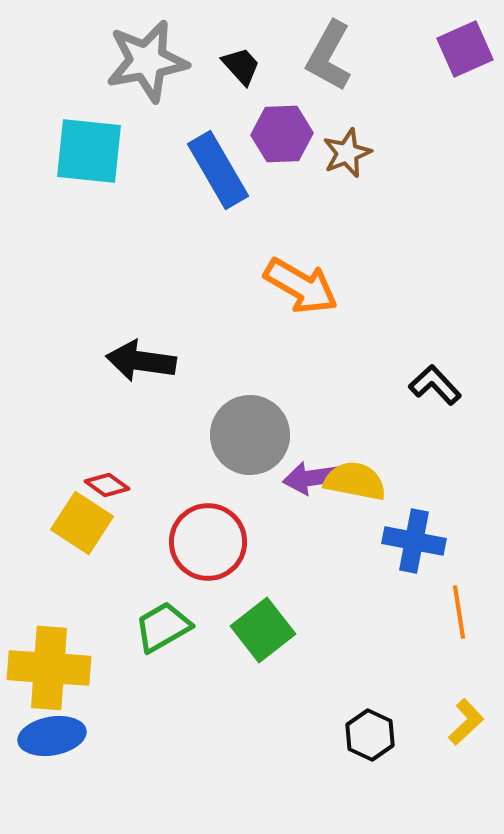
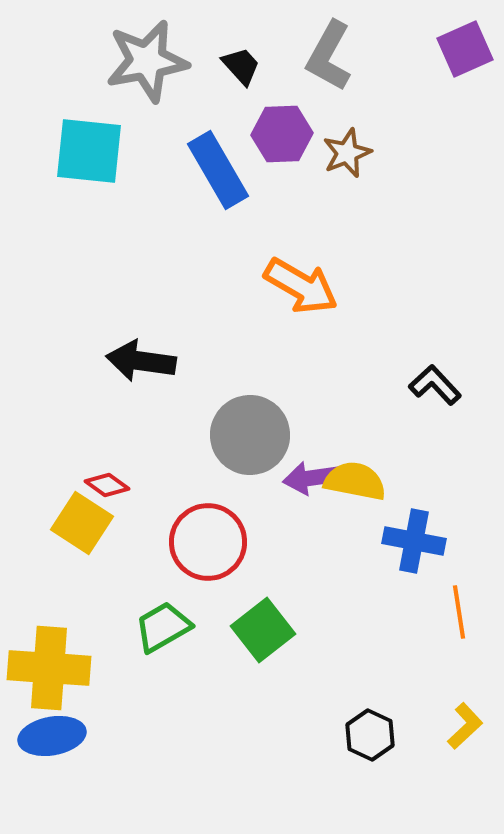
yellow L-shape: moved 1 px left, 4 px down
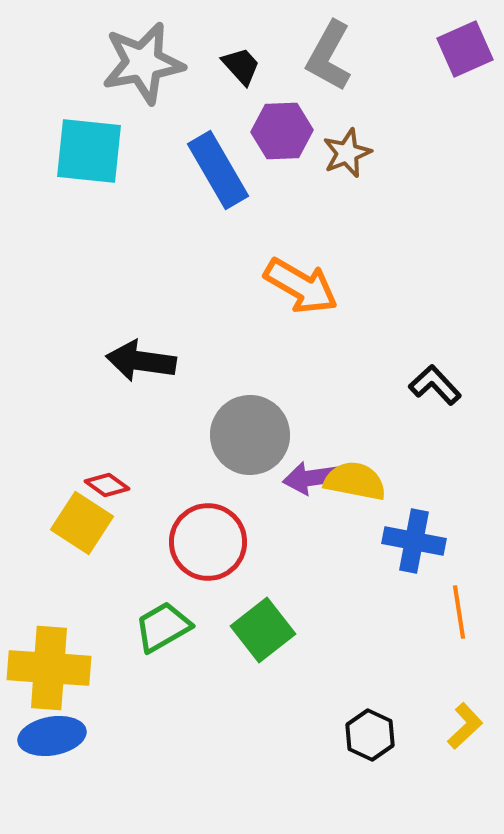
gray star: moved 4 px left, 2 px down
purple hexagon: moved 3 px up
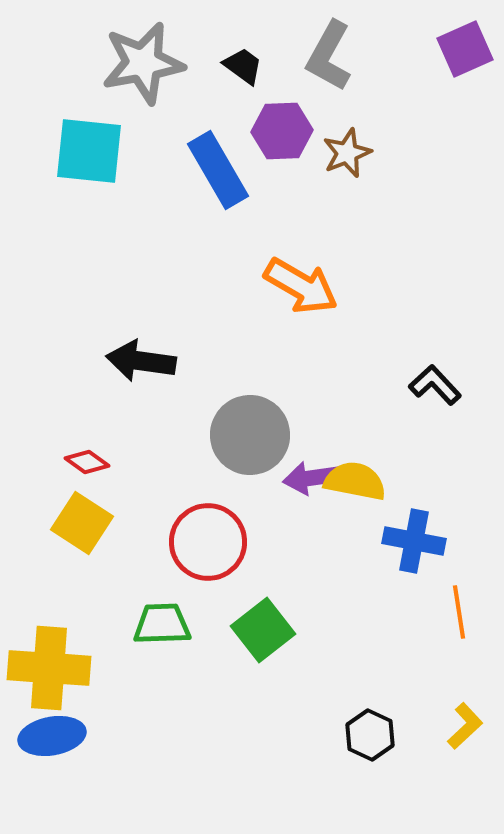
black trapezoid: moved 2 px right; rotated 12 degrees counterclockwise
red diamond: moved 20 px left, 23 px up
green trapezoid: moved 1 px left, 3 px up; rotated 28 degrees clockwise
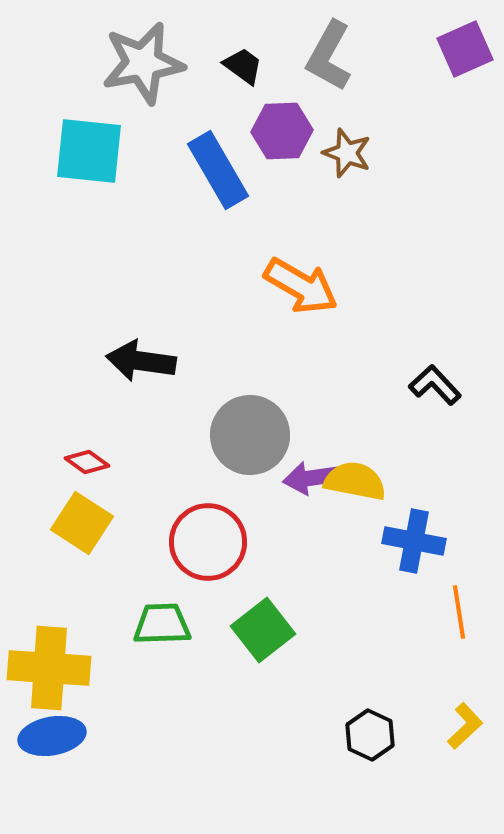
brown star: rotated 30 degrees counterclockwise
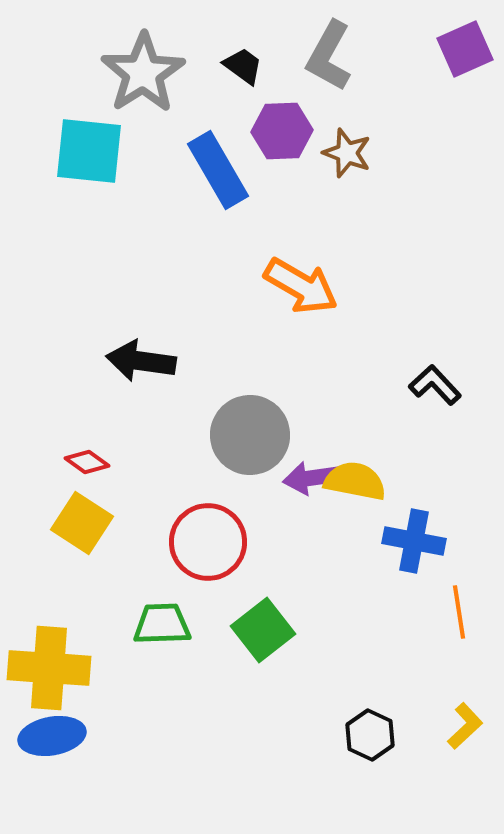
gray star: moved 10 px down; rotated 22 degrees counterclockwise
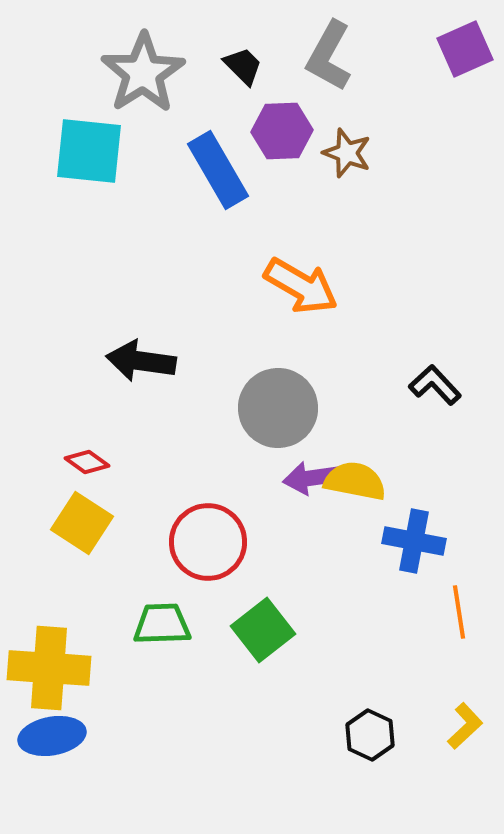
black trapezoid: rotated 9 degrees clockwise
gray circle: moved 28 px right, 27 px up
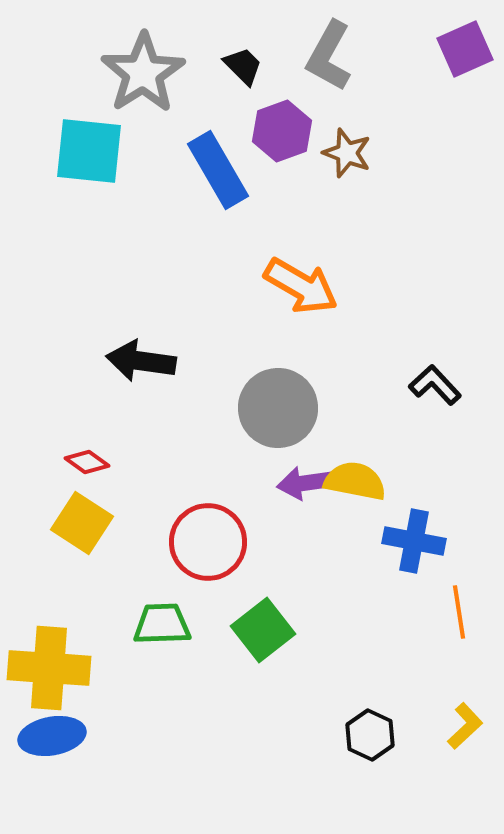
purple hexagon: rotated 18 degrees counterclockwise
purple arrow: moved 6 px left, 5 px down
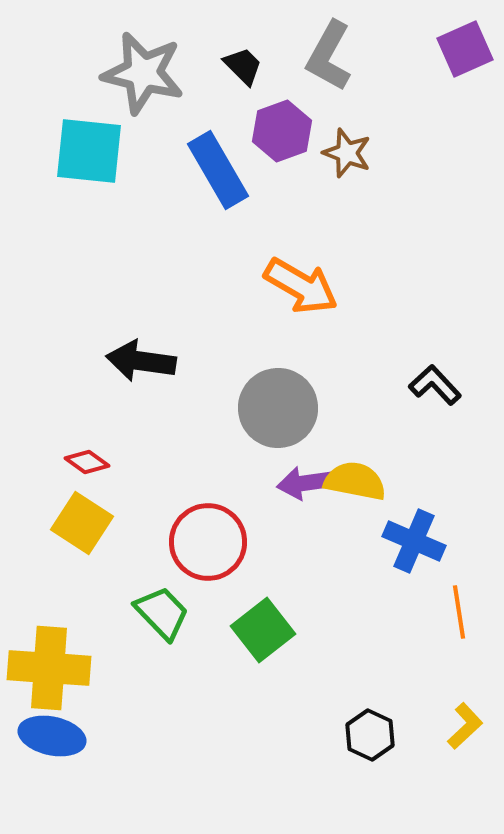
gray star: rotated 26 degrees counterclockwise
blue cross: rotated 12 degrees clockwise
green trapezoid: moved 11 px up; rotated 48 degrees clockwise
blue ellipse: rotated 22 degrees clockwise
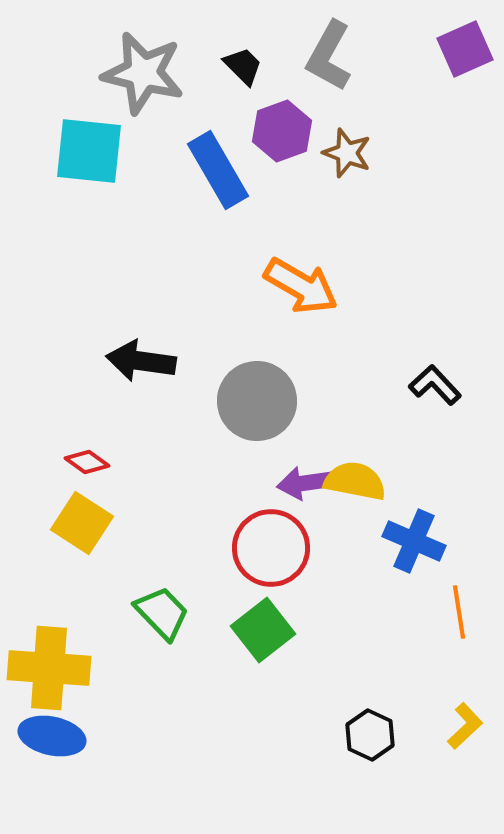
gray circle: moved 21 px left, 7 px up
red circle: moved 63 px right, 6 px down
